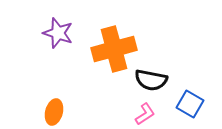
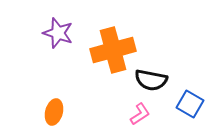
orange cross: moved 1 px left, 1 px down
pink L-shape: moved 5 px left
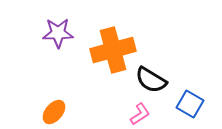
purple star: rotated 20 degrees counterclockwise
black semicircle: rotated 20 degrees clockwise
orange ellipse: rotated 25 degrees clockwise
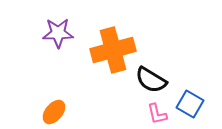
pink L-shape: moved 17 px right; rotated 110 degrees clockwise
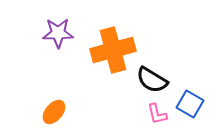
black semicircle: moved 1 px right
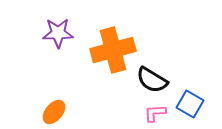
pink L-shape: moved 2 px left, 1 px up; rotated 100 degrees clockwise
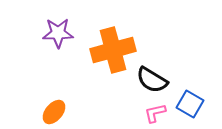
pink L-shape: rotated 10 degrees counterclockwise
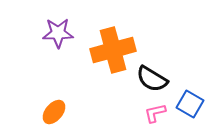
black semicircle: moved 1 px up
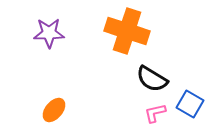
purple star: moved 9 px left
orange cross: moved 14 px right, 19 px up; rotated 33 degrees clockwise
orange ellipse: moved 2 px up
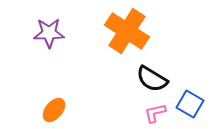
orange cross: rotated 15 degrees clockwise
